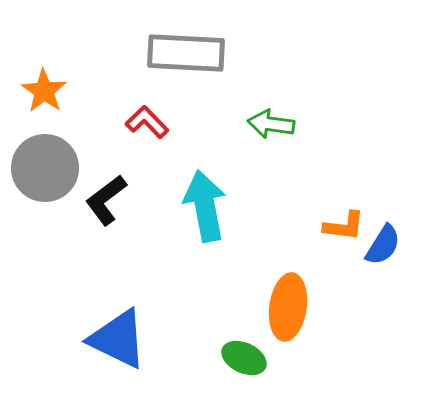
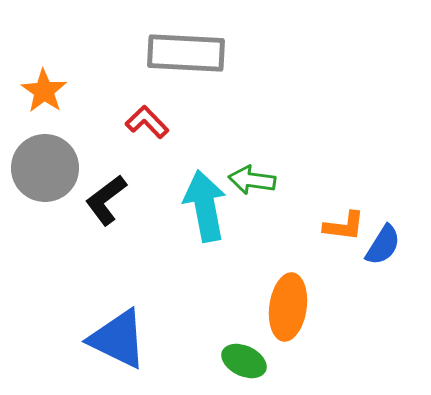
green arrow: moved 19 px left, 56 px down
green ellipse: moved 3 px down
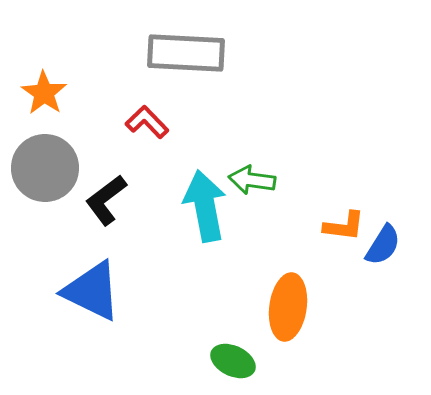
orange star: moved 2 px down
blue triangle: moved 26 px left, 48 px up
green ellipse: moved 11 px left
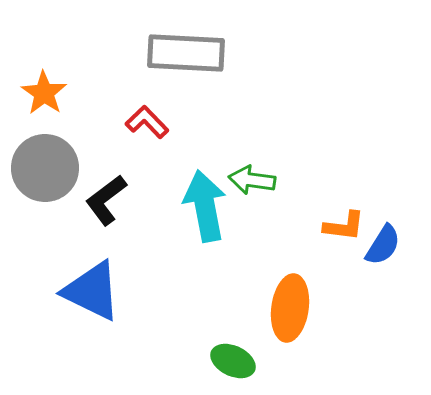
orange ellipse: moved 2 px right, 1 px down
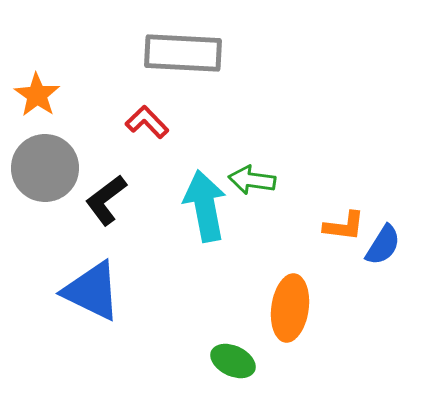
gray rectangle: moved 3 px left
orange star: moved 7 px left, 2 px down
